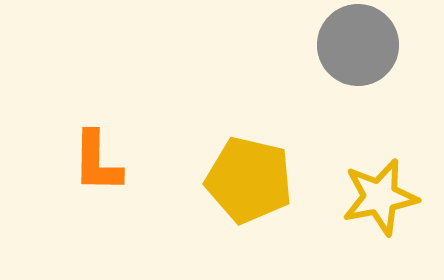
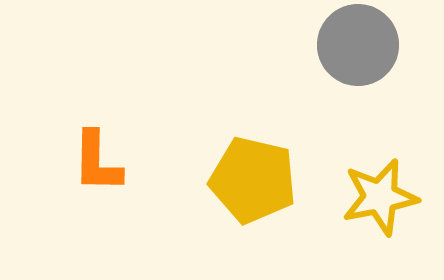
yellow pentagon: moved 4 px right
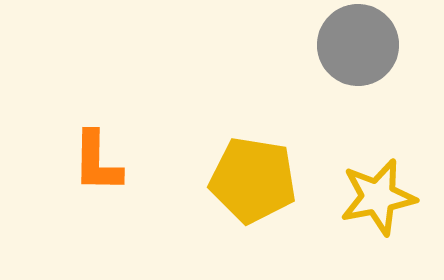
yellow pentagon: rotated 4 degrees counterclockwise
yellow star: moved 2 px left
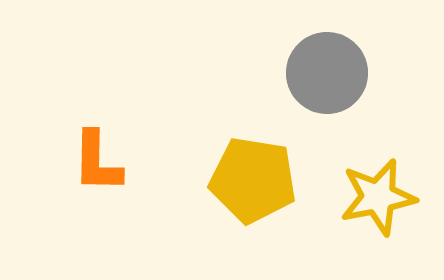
gray circle: moved 31 px left, 28 px down
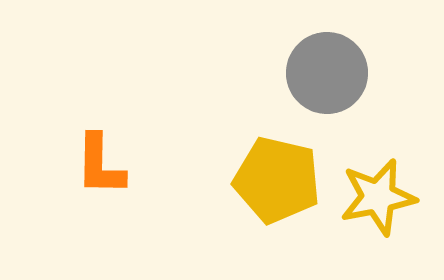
orange L-shape: moved 3 px right, 3 px down
yellow pentagon: moved 24 px right; rotated 4 degrees clockwise
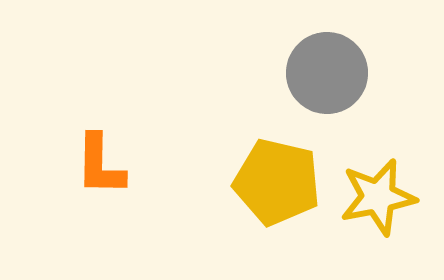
yellow pentagon: moved 2 px down
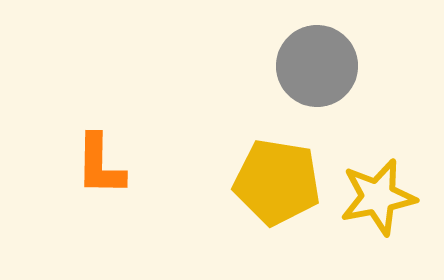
gray circle: moved 10 px left, 7 px up
yellow pentagon: rotated 4 degrees counterclockwise
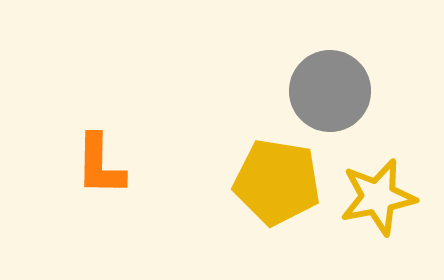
gray circle: moved 13 px right, 25 px down
